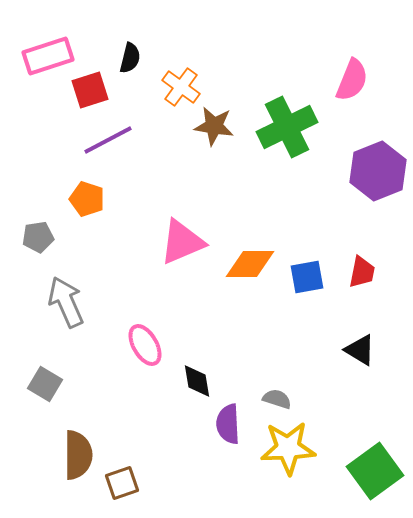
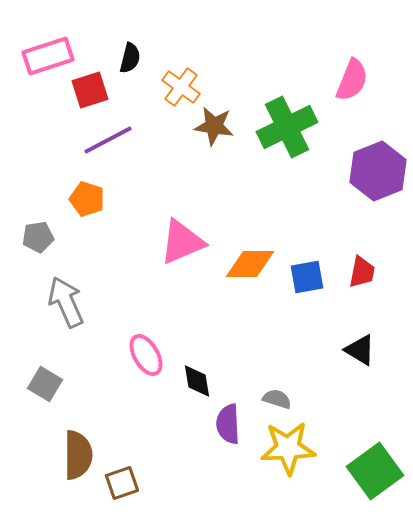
pink ellipse: moved 1 px right, 10 px down
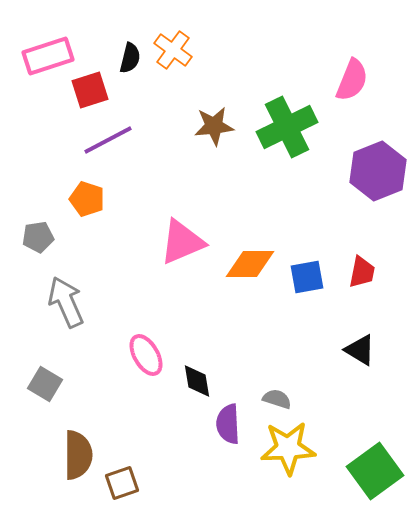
orange cross: moved 8 px left, 37 px up
brown star: rotated 15 degrees counterclockwise
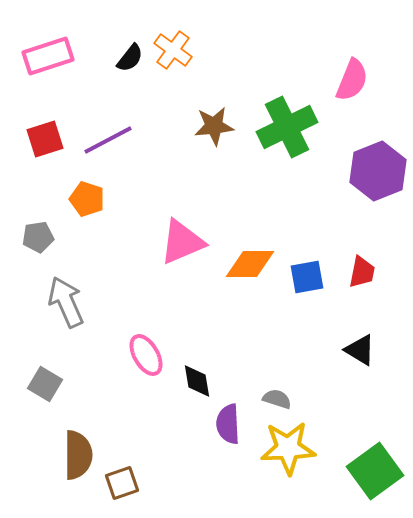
black semicircle: rotated 24 degrees clockwise
red square: moved 45 px left, 49 px down
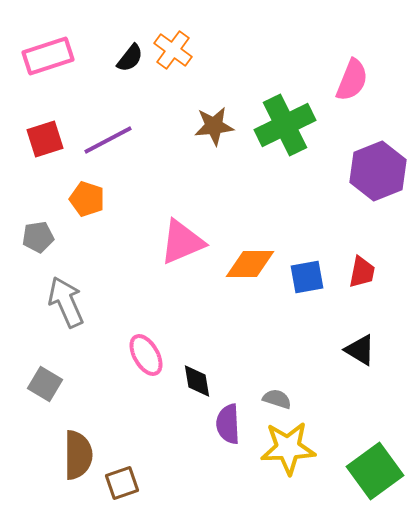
green cross: moved 2 px left, 2 px up
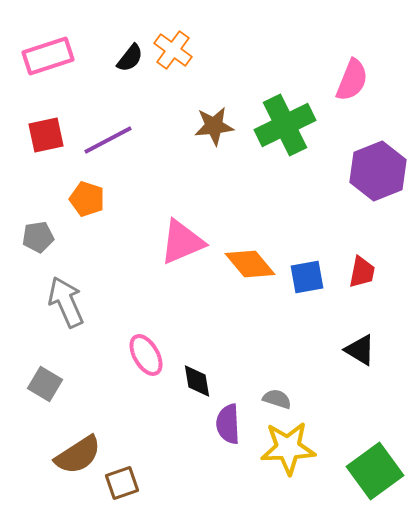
red square: moved 1 px right, 4 px up; rotated 6 degrees clockwise
orange diamond: rotated 51 degrees clockwise
brown semicircle: rotated 57 degrees clockwise
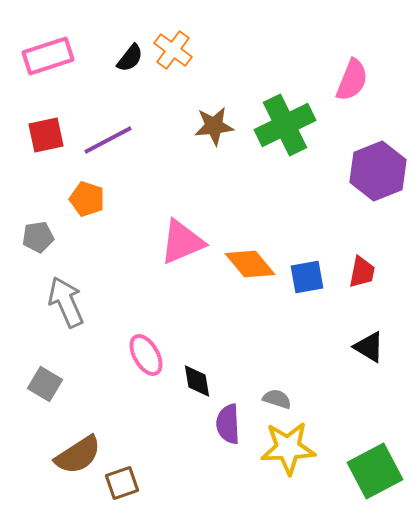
black triangle: moved 9 px right, 3 px up
green square: rotated 8 degrees clockwise
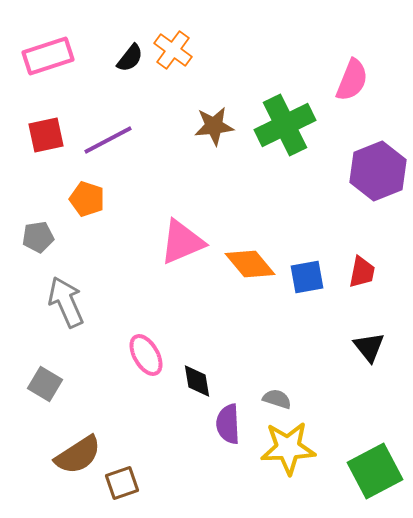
black triangle: rotated 20 degrees clockwise
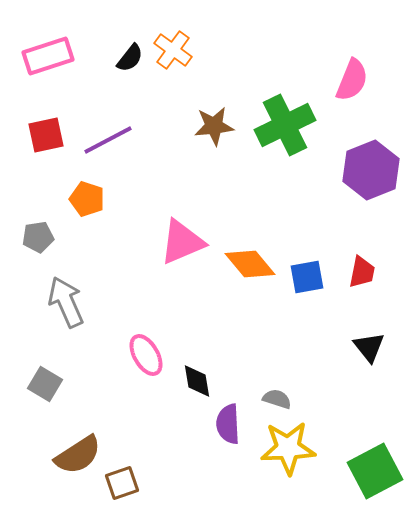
purple hexagon: moved 7 px left, 1 px up
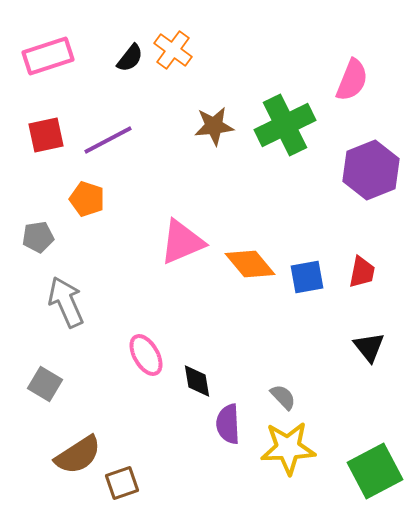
gray semicircle: moved 6 px right, 2 px up; rotated 28 degrees clockwise
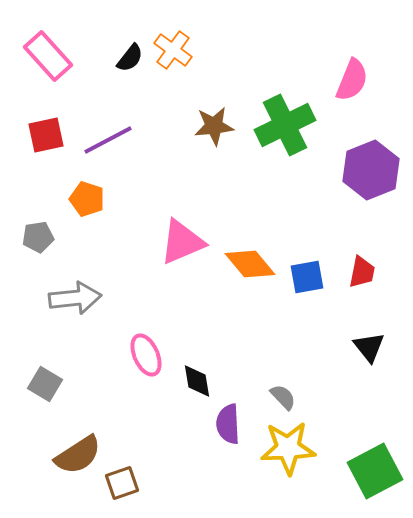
pink rectangle: rotated 66 degrees clockwise
gray arrow: moved 9 px right, 4 px up; rotated 108 degrees clockwise
pink ellipse: rotated 6 degrees clockwise
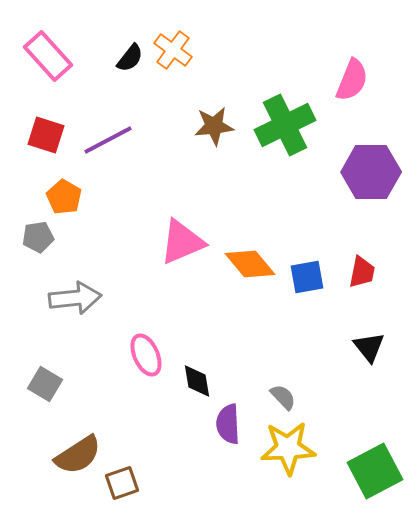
red square: rotated 30 degrees clockwise
purple hexagon: moved 2 px down; rotated 22 degrees clockwise
orange pentagon: moved 23 px left, 2 px up; rotated 12 degrees clockwise
